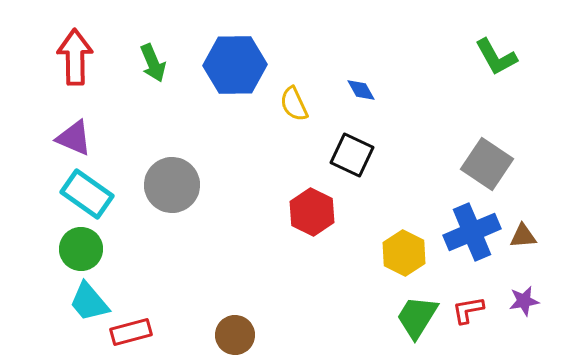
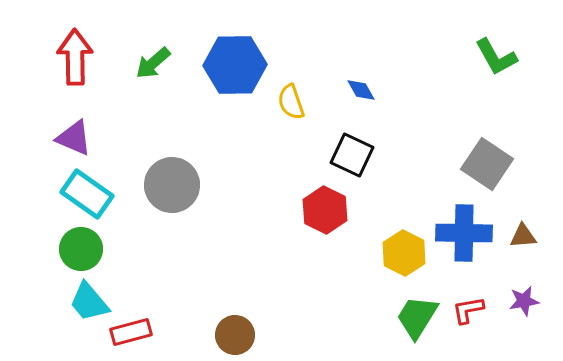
green arrow: rotated 72 degrees clockwise
yellow semicircle: moved 3 px left, 2 px up; rotated 6 degrees clockwise
red hexagon: moved 13 px right, 2 px up
blue cross: moved 8 px left, 1 px down; rotated 24 degrees clockwise
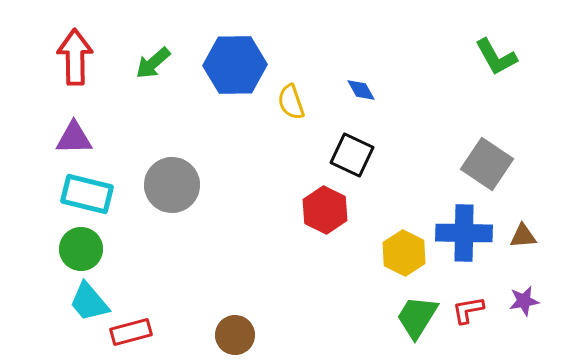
purple triangle: rotated 24 degrees counterclockwise
cyan rectangle: rotated 21 degrees counterclockwise
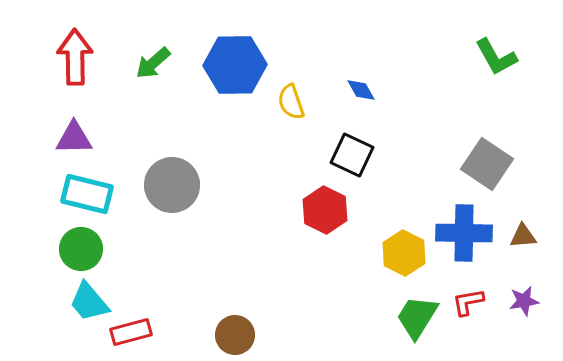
red L-shape: moved 8 px up
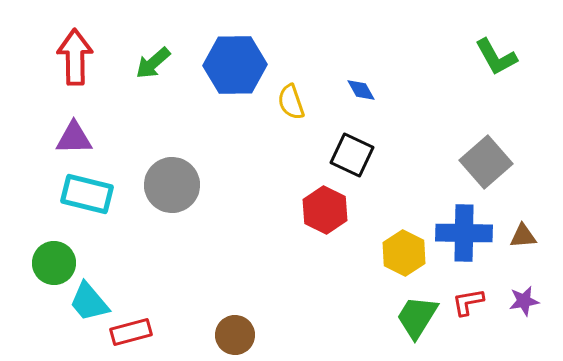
gray square: moved 1 px left, 2 px up; rotated 15 degrees clockwise
green circle: moved 27 px left, 14 px down
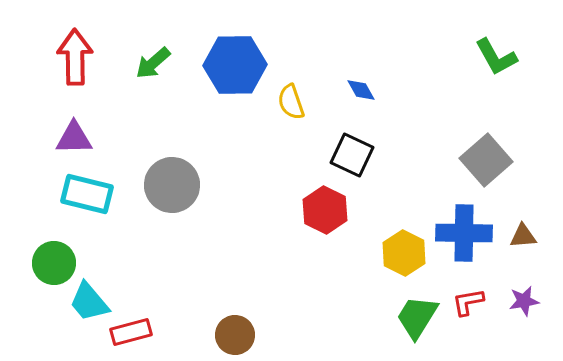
gray square: moved 2 px up
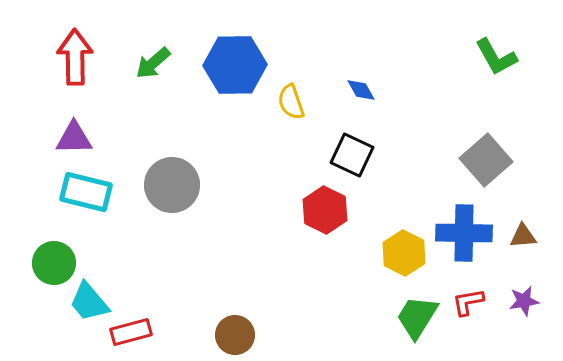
cyan rectangle: moved 1 px left, 2 px up
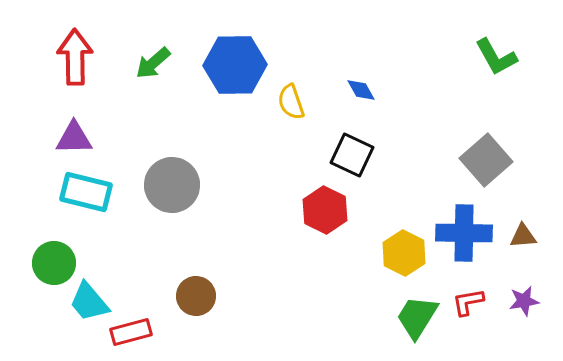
brown circle: moved 39 px left, 39 px up
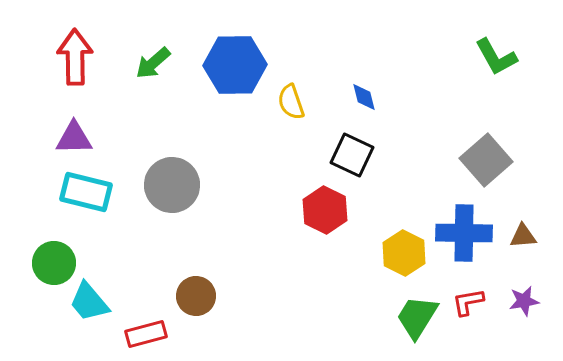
blue diamond: moved 3 px right, 7 px down; rotated 16 degrees clockwise
red rectangle: moved 15 px right, 2 px down
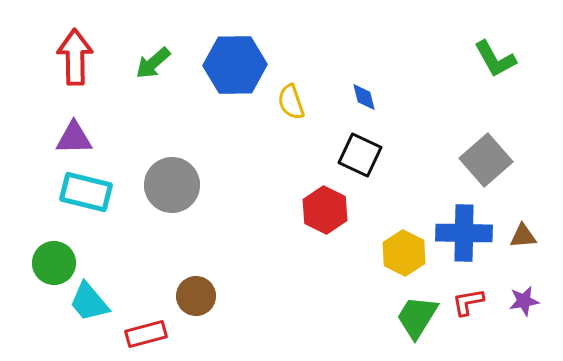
green L-shape: moved 1 px left, 2 px down
black square: moved 8 px right
